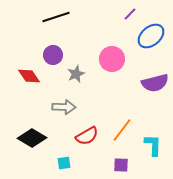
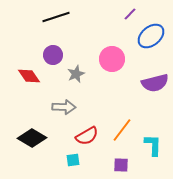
cyan square: moved 9 px right, 3 px up
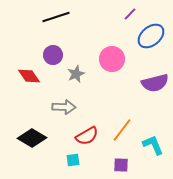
cyan L-shape: rotated 25 degrees counterclockwise
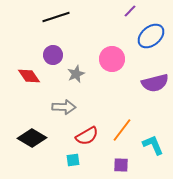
purple line: moved 3 px up
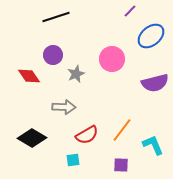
red semicircle: moved 1 px up
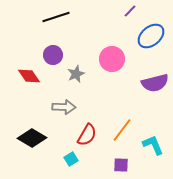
red semicircle: rotated 30 degrees counterclockwise
cyan square: moved 2 px left, 1 px up; rotated 24 degrees counterclockwise
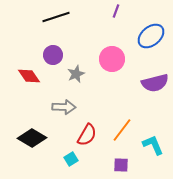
purple line: moved 14 px left; rotated 24 degrees counterclockwise
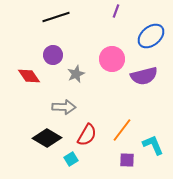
purple semicircle: moved 11 px left, 7 px up
black diamond: moved 15 px right
purple square: moved 6 px right, 5 px up
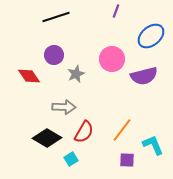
purple circle: moved 1 px right
red semicircle: moved 3 px left, 3 px up
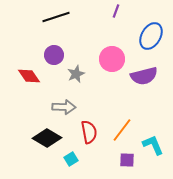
blue ellipse: rotated 20 degrees counterclockwise
red semicircle: moved 5 px right; rotated 40 degrees counterclockwise
